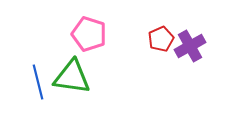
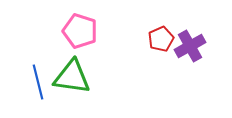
pink pentagon: moved 9 px left, 3 px up
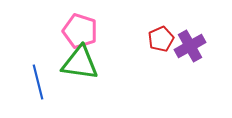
green triangle: moved 8 px right, 14 px up
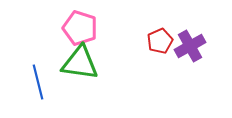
pink pentagon: moved 3 px up
red pentagon: moved 1 px left, 2 px down
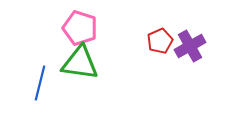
blue line: moved 2 px right, 1 px down; rotated 28 degrees clockwise
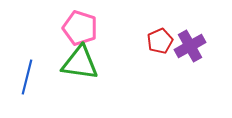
blue line: moved 13 px left, 6 px up
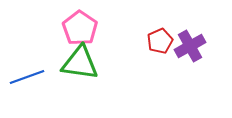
pink pentagon: rotated 16 degrees clockwise
blue line: rotated 56 degrees clockwise
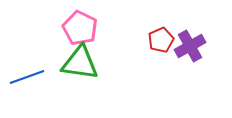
pink pentagon: rotated 8 degrees counterclockwise
red pentagon: moved 1 px right, 1 px up
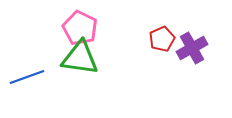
red pentagon: moved 1 px right, 1 px up
purple cross: moved 2 px right, 2 px down
green triangle: moved 5 px up
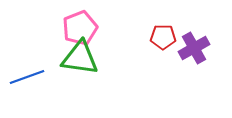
pink pentagon: rotated 24 degrees clockwise
red pentagon: moved 1 px right, 2 px up; rotated 25 degrees clockwise
purple cross: moved 2 px right
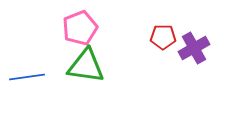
green triangle: moved 6 px right, 8 px down
blue line: rotated 12 degrees clockwise
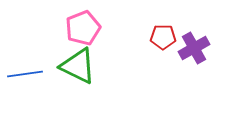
pink pentagon: moved 3 px right
green triangle: moved 8 px left; rotated 18 degrees clockwise
blue line: moved 2 px left, 3 px up
